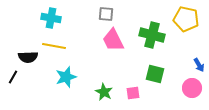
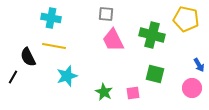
black semicircle: rotated 66 degrees clockwise
cyan star: moved 1 px right, 1 px up
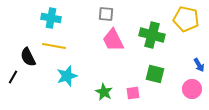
pink circle: moved 1 px down
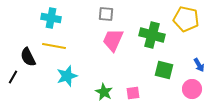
pink trapezoid: rotated 50 degrees clockwise
green square: moved 9 px right, 4 px up
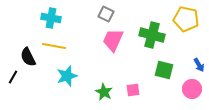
gray square: rotated 21 degrees clockwise
pink square: moved 3 px up
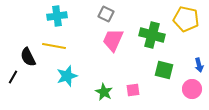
cyan cross: moved 6 px right, 2 px up; rotated 18 degrees counterclockwise
blue arrow: rotated 16 degrees clockwise
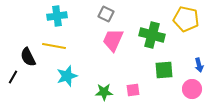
green square: rotated 18 degrees counterclockwise
green star: rotated 30 degrees counterclockwise
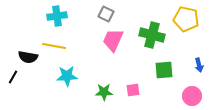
black semicircle: rotated 54 degrees counterclockwise
cyan star: rotated 15 degrees clockwise
pink circle: moved 7 px down
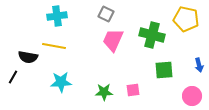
cyan star: moved 6 px left, 6 px down
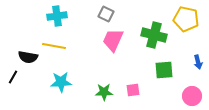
green cross: moved 2 px right
blue arrow: moved 1 px left, 3 px up
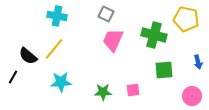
cyan cross: rotated 18 degrees clockwise
yellow line: moved 3 px down; rotated 60 degrees counterclockwise
black semicircle: moved 1 px up; rotated 30 degrees clockwise
green star: moved 1 px left
